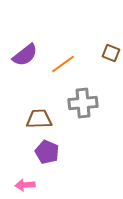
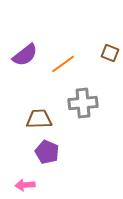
brown square: moved 1 px left
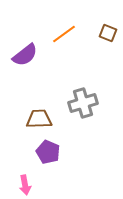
brown square: moved 2 px left, 20 px up
orange line: moved 1 px right, 30 px up
gray cross: rotated 12 degrees counterclockwise
purple pentagon: moved 1 px right
pink arrow: rotated 96 degrees counterclockwise
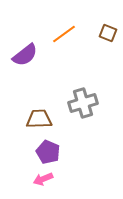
pink arrow: moved 18 px right, 6 px up; rotated 78 degrees clockwise
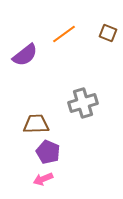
brown trapezoid: moved 3 px left, 5 px down
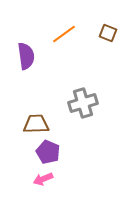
purple semicircle: moved 1 px right, 1 px down; rotated 60 degrees counterclockwise
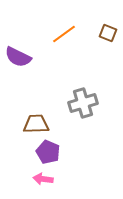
purple semicircle: moved 8 px left, 1 px down; rotated 124 degrees clockwise
pink arrow: rotated 30 degrees clockwise
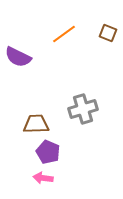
gray cross: moved 6 px down
pink arrow: moved 1 px up
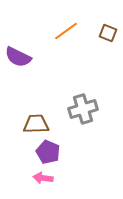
orange line: moved 2 px right, 3 px up
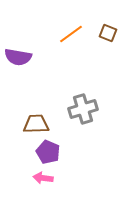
orange line: moved 5 px right, 3 px down
purple semicircle: rotated 16 degrees counterclockwise
